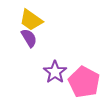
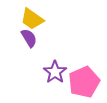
yellow trapezoid: moved 1 px right, 1 px up
pink pentagon: rotated 20 degrees clockwise
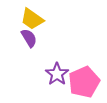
purple star: moved 2 px right, 2 px down
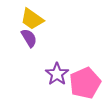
pink pentagon: moved 1 px right, 1 px down
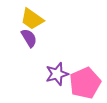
purple star: rotated 20 degrees clockwise
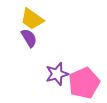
pink pentagon: moved 1 px left
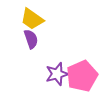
purple semicircle: moved 2 px right, 1 px down; rotated 12 degrees clockwise
pink pentagon: moved 2 px left, 7 px up
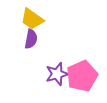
purple semicircle: rotated 30 degrees clockwise
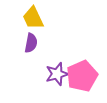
yellow trapezoid: moved 1 px right, 1 px up; rotated 30 degrees clockwise
purple semicircle: moved 4 px down
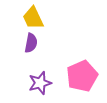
purple star: moved 17 px left, 9 px down
